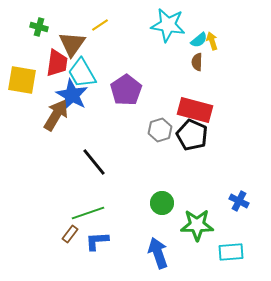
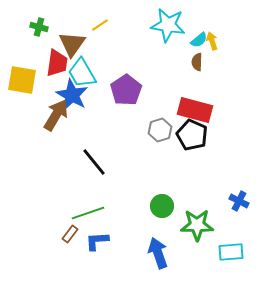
green circle: moved 3 px down
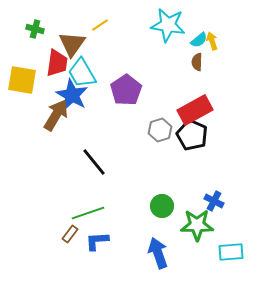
green cross: moved 4 px left, 2 px down
red rectangle: rotated 44 degrees counterclockwise
blue cross: moved 25 px left
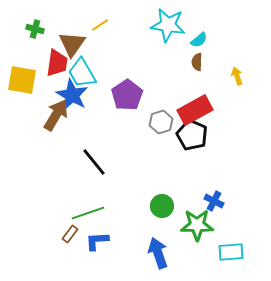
yellow arrow: moved 25 px right, 35 px down
purple pentagon: moved 1 px right, 5 px down
gray hexagon: moved 1 px right, 8 px up
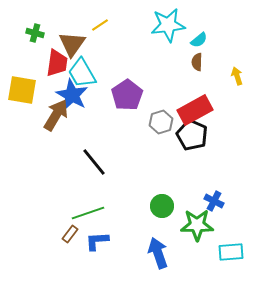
cyan star: rotated 16 degrees counterclockwise
green cross: moved 4 px down
yellow square: moved 10 px down
